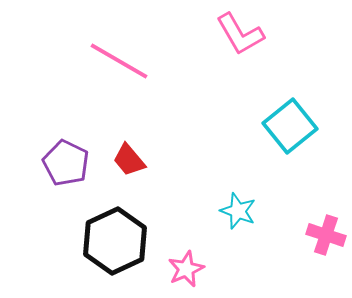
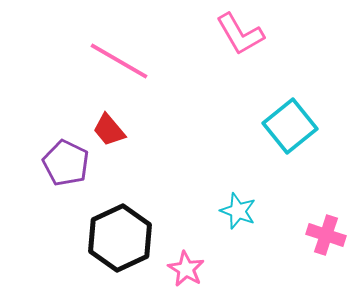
red trapezoid: moved 20 px left, 30 px up
black hexagon: moved 5 px right, 3 px up
pink star: rotated 18 degrees counterclockwise
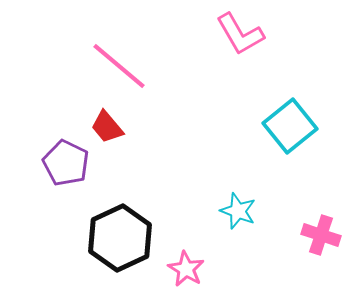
pink line: moved 5 px down; rotated 10 degrees clockwise
red trapezoid: moved 2 px left, 3 px up
pink cross: moved 5 px left
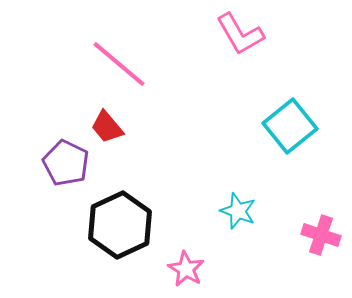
pink line: moved 2 px up
black hexagon: moved 13 px up
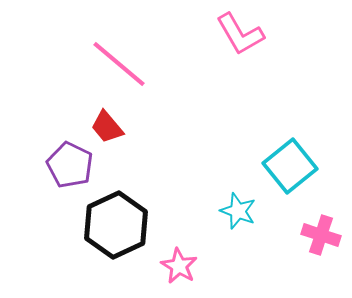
cyan square: moved 40 px down
purple pentagon: moved 4 px right, 2 px down
black hexagon: moved 4 px left
pink star: moved 7 px left, 3 px up
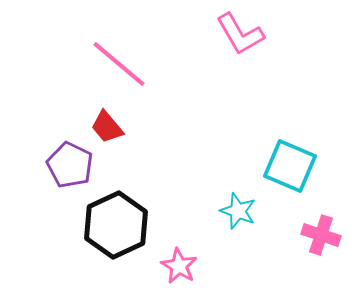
cyan square: rotated 28 degrees counterclockwise
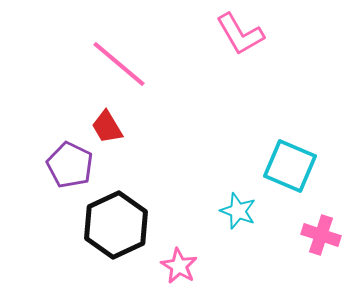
red trapezoid: rotated 9 degrees clockwise
